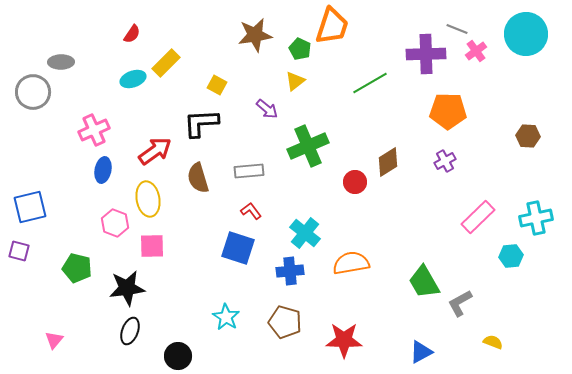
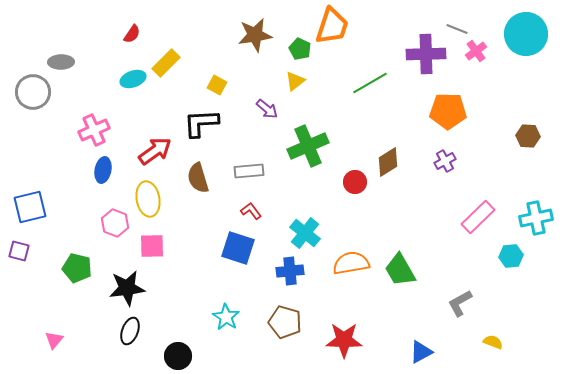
green trapezoid at (424, 282): moved 24 px left, 12 px up
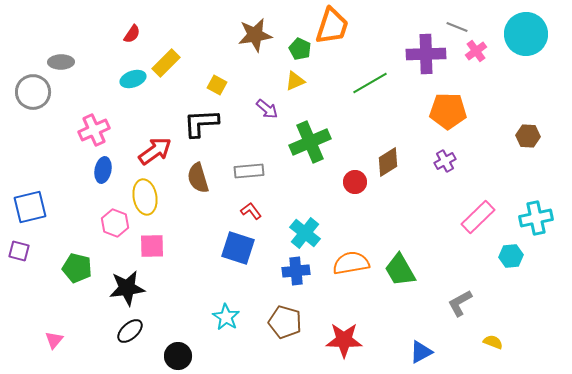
gray line at (457, 29): moved 2 px up
yellow triangle at (295, 81): rotated 15 degrees clockwise
green cross at (308, 146): moved 2 px right, 4 px up
yellow ellipse at (148, 199): moved 3 px left, 2 px up
blue cross at (290, 271): moved 6 px right
black ellipse at (130, 331): rotated 28 degrees clockwise
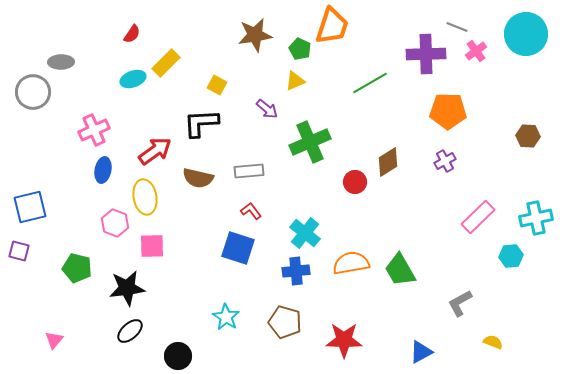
brown semicircle at (198, 178): rotated 60 degrees counterclockwise
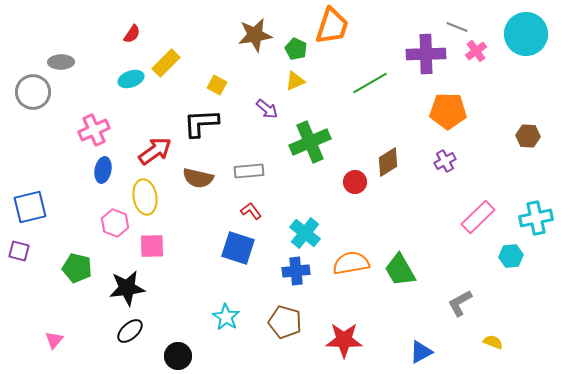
green pentagon at (300, 49): moved 4 px left
cyan ellipse at (133, 79): moved 2 px left
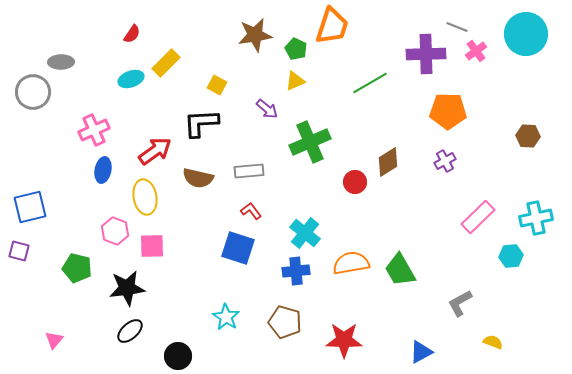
pink hexagon at (115, 223): moved 8 px down
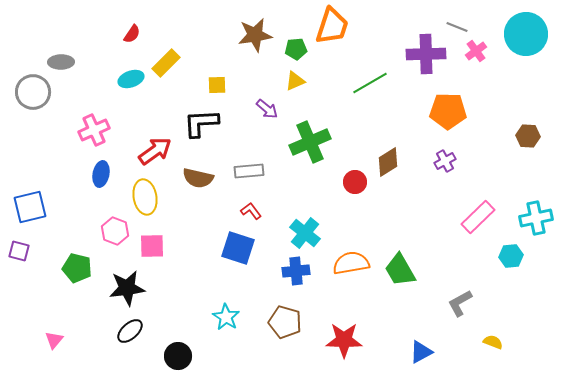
green pentagon at (296, 49): rotated 30 degrees counterclockwise
yellow square at (217, 85): rotated 30 degrees counterclockwise
blue ellipse at (103, 170): moved 2 px left, 4 px down
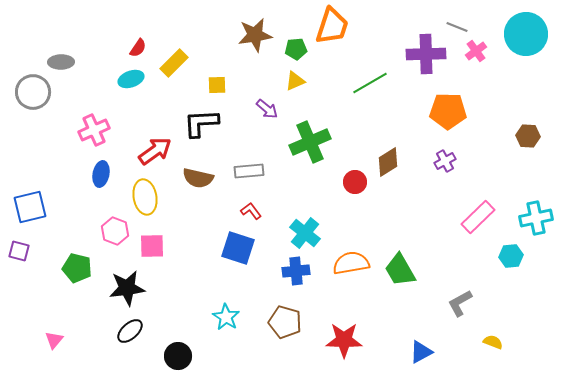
red semicircle at (132, 34): moved 6 px right, 14 px down
yellow rectangle at (166, 63): moved 8 px right
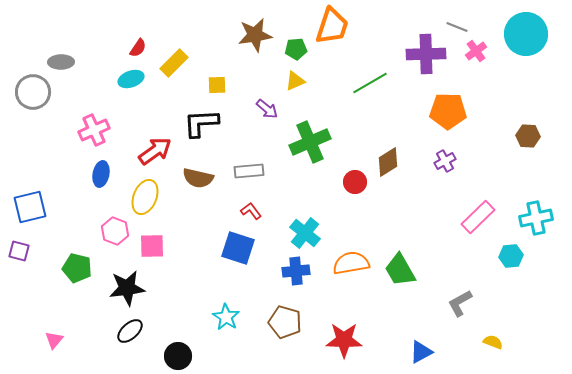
yellow ellipse at (145, 197): rotated 32 degrees clockwise
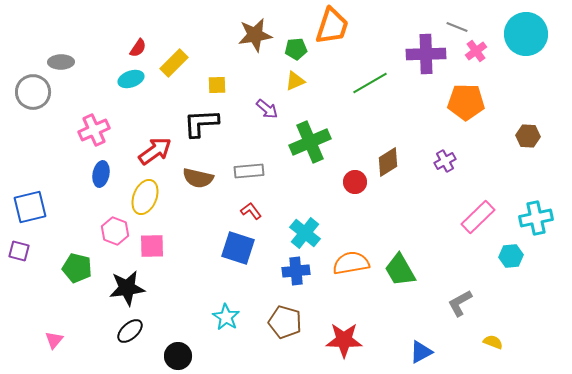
orange pentagon at (448, 111): moved 18 px right, 9 px up
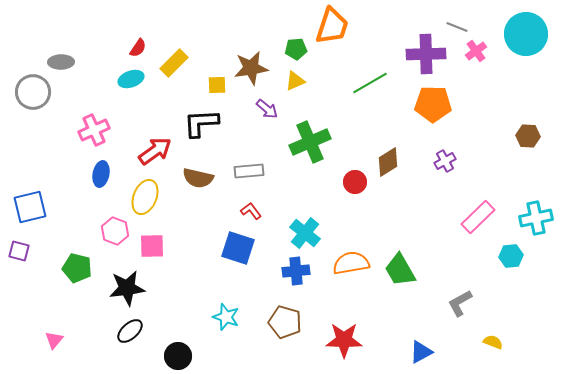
brown star at (255, 35): moved 4 px left, 33 px down
orange pentagon at (466, 102): moved 33 px left, 2 px down
cyan star at (226, 317): rotated 12 degrees counterclockwise
